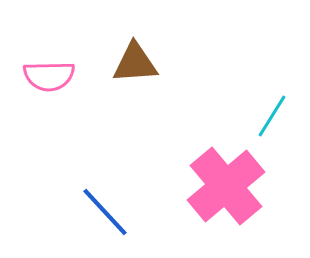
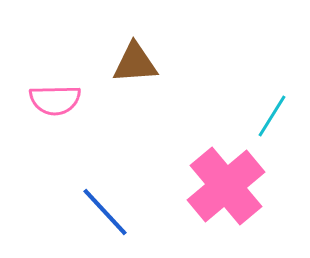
pink semicircle: moved 6 px right, 24 px down
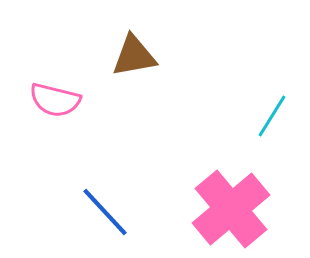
brown triangle: moved 1 px left, 7 px up; rotated 6 degrees counterclockwise
pink semicircle: rotated 15 degrees clockwise
pink cross: moved 5 px right, 23 px down
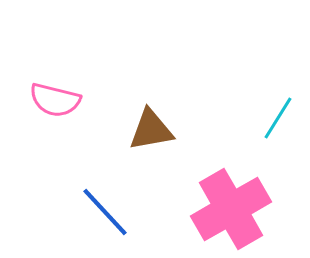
brown triangle: moved 17 px right, 74 px down
cyan line: moved 6 px right, 2 px down
pink cross: rotated 10 degrees clockwise
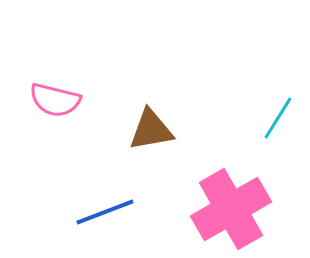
blue line: rotated 68 degrees counterclockwise
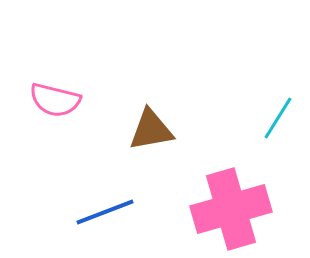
pink cross: rotated 14 degrees clockwise
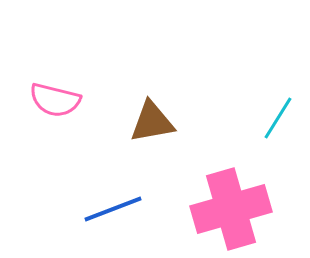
brown triangle: moved 1 px right, 8 px up
blue line: moved 8 px right, 3 px up
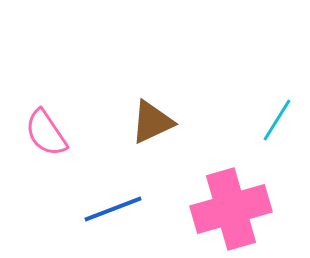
pink semicircle: moved 9 px left, 33 px down; rotated 42 degrees clockwise
cyan line: moved 1 px left, 2 px down
brown triangle: rotated 15 degrees counterclockwise
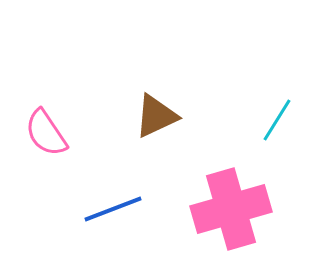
brown triangle: moved 4 px right, 6 px up
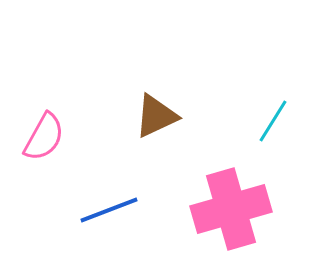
cyan line: moved 4 px left, 1 px down
pink semicircle: moved 2 px left, 4 px down; rotated 117 degrees counterclockwise
blue line: moved 4 px left, 1 px down
